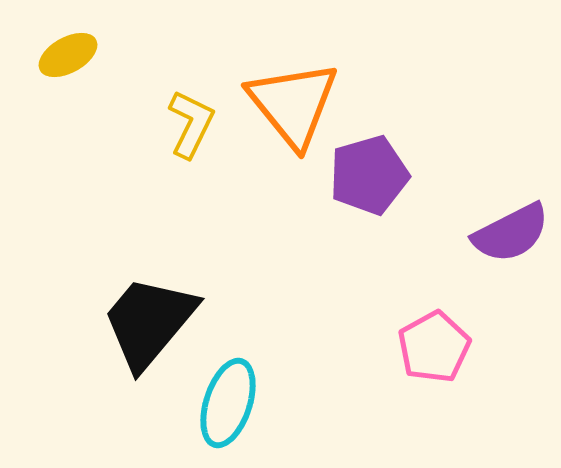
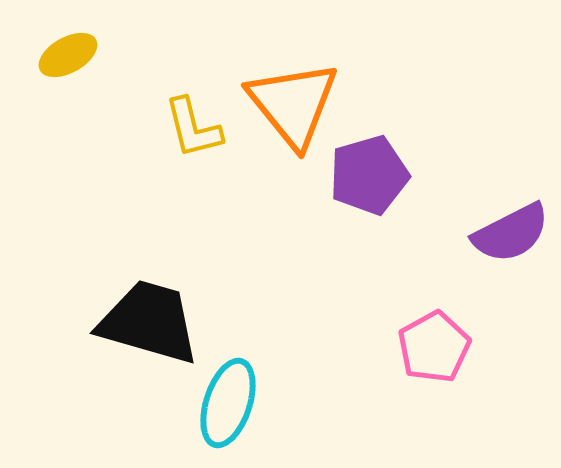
yellow L-shape: moved 2 px right, 4 px down; rotated 140 degrees clockwise
black trapezoid: rotated 66 degrees clockwise
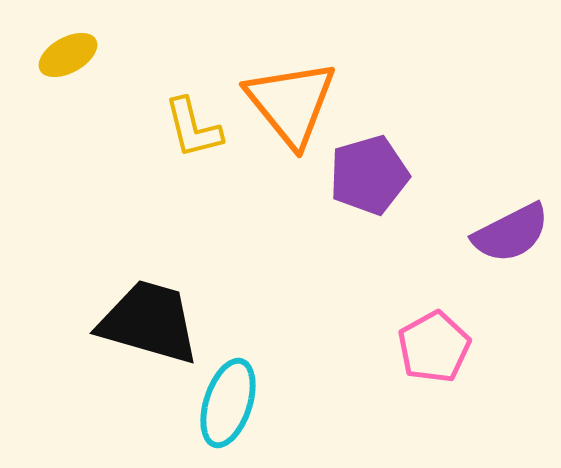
orange triangle: moved 2 px left, 1 px up
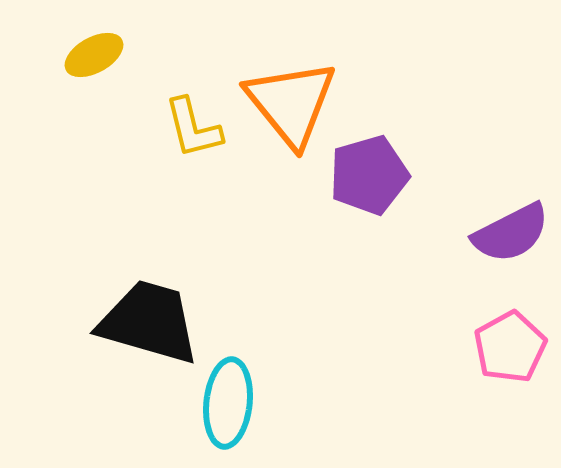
yellow ellipse: moved 26 px right
pink pentagon: moved 76 px right
cyan ellipse: rotated 12 degrees counterclockwise
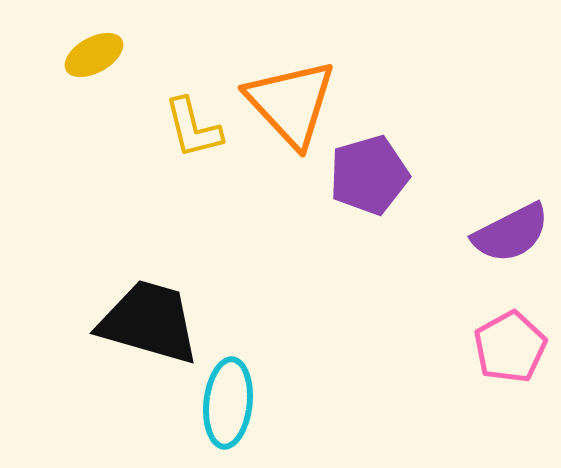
orange triangle: rotated 4 degrees counterclockwise
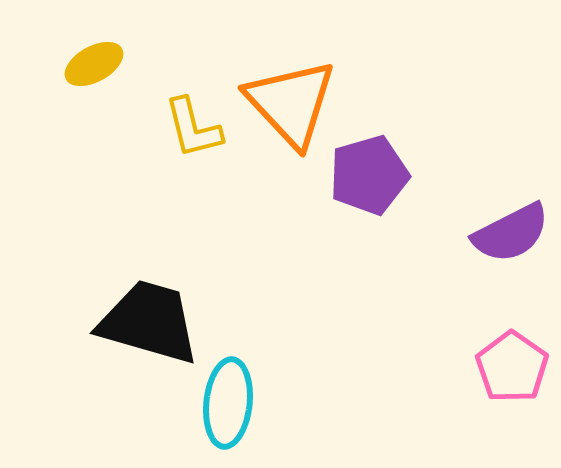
yellow ellipse: moved 9 px down
pink pentagon: moved 2 px right, 20 px down; rotated 8 degrees counterclockwise
